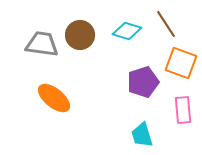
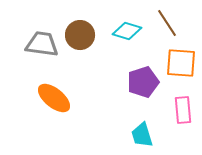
brown line: moved 1 px right, 1 px up
orange square: rotated 16 degrees counterclockwise
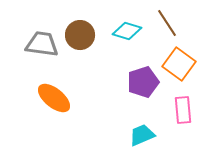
orange square: moved 2 px left, 1 px down; rotated 32 degrees clockwise
cyan trapezoid: rotated 84 degrees clockwise
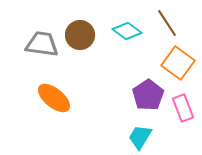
cyan diamond: rotated 20 degrees clockwise
orange square: moved 1 px left, 1 px up
purple pentagon: moved 5 px right, 13 px down; rotated 16 degrees counterclockwise
pink rectangle: moved 2 px up; rotated 16 degrees counterclockwise
cyan trapezoid: moved 2 px left, 2 px down; rotated 36 degrees counterclockwise
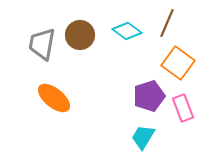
brown line: rotated 56 degrees clockwise
gray trapezoid: rotated 88 degrees counterclockwise
purple pentagon: moved 1 px right, 1 px down; rotated 16 degrees clockwise
cyan trapezoid: moved 3 px right
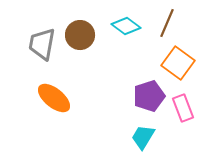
cyan diamond: moved 1 px left, 5 px up
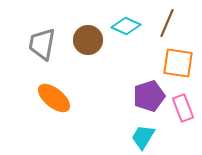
cyan diamond: rotated 12 degrees counterclockwise
brown circle: moved 8 px right, 5 px down
orange square: rotated 28 degrees counterclockwise
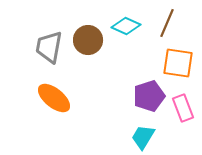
gray trapezoid: moved 7 px right, 3 px down
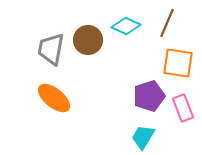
gray trapezoid: moved 2 px right, 2 px down
